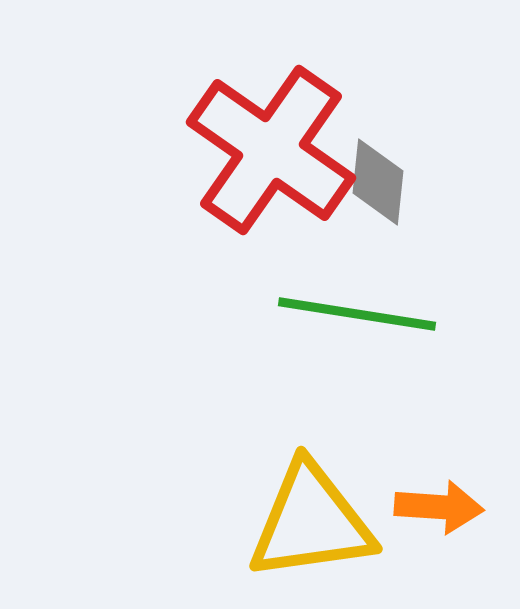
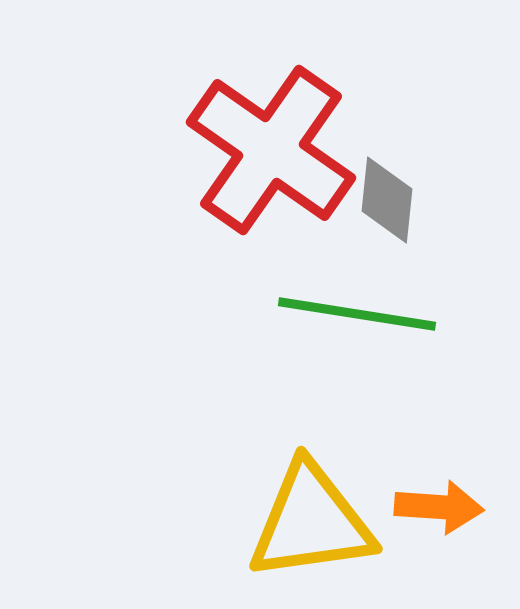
gray diamond: moved 9 px right, 18 px down
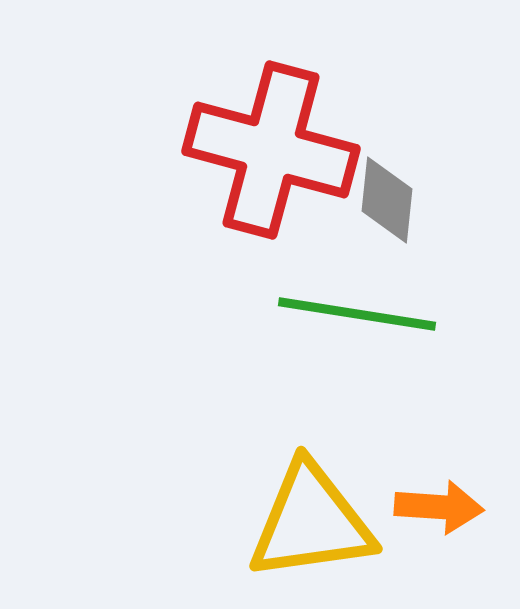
red cross: rotated 20 degrees counterclockwise
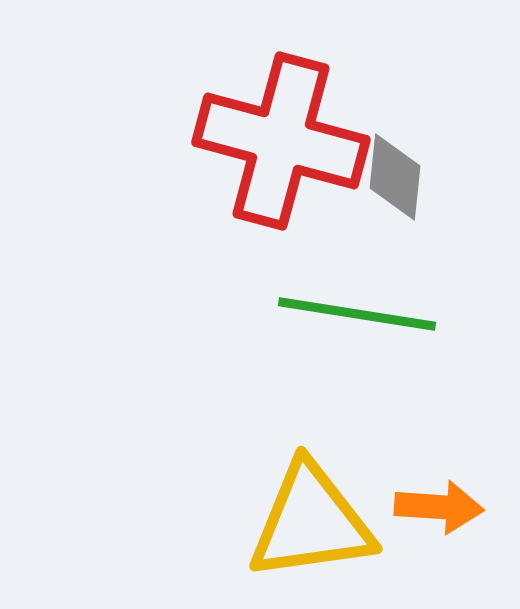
red cross: moved 10 px right, 9 px up
gray diamond: moved 8 px right, 23 px up
